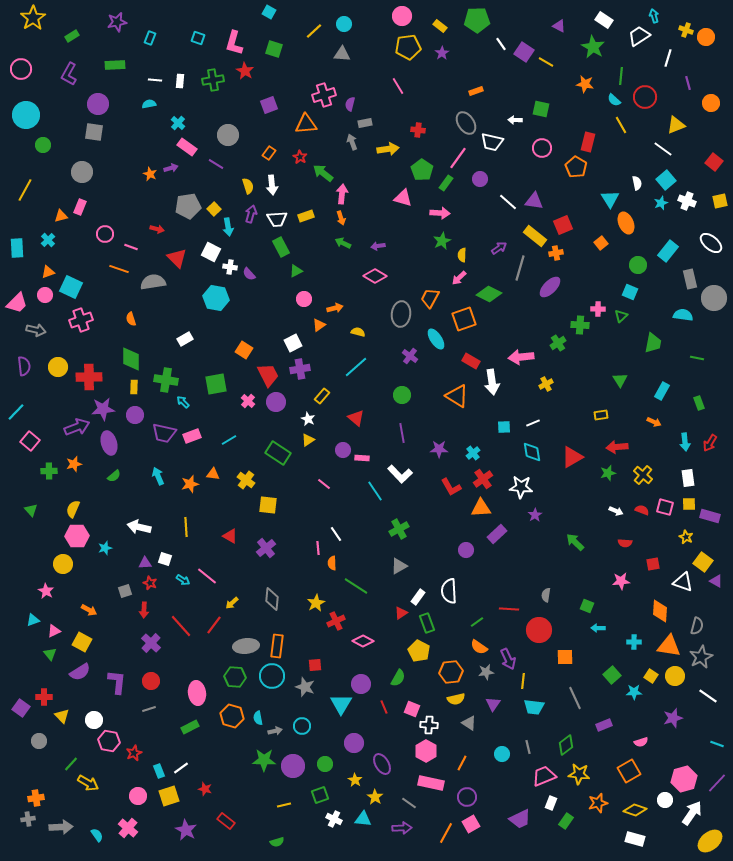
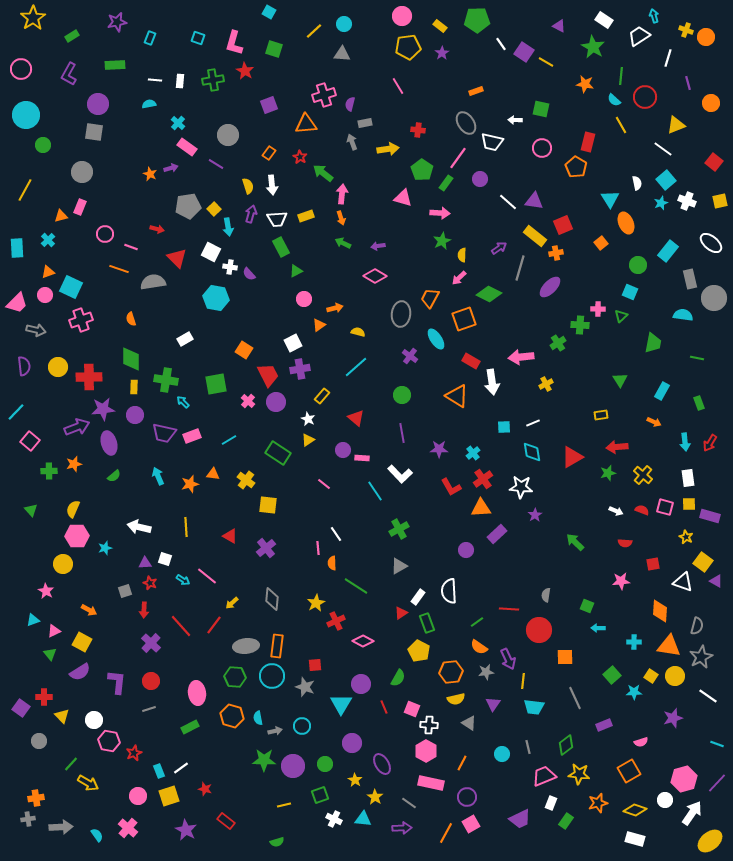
purple circle at (354, 743): moved 2 px left
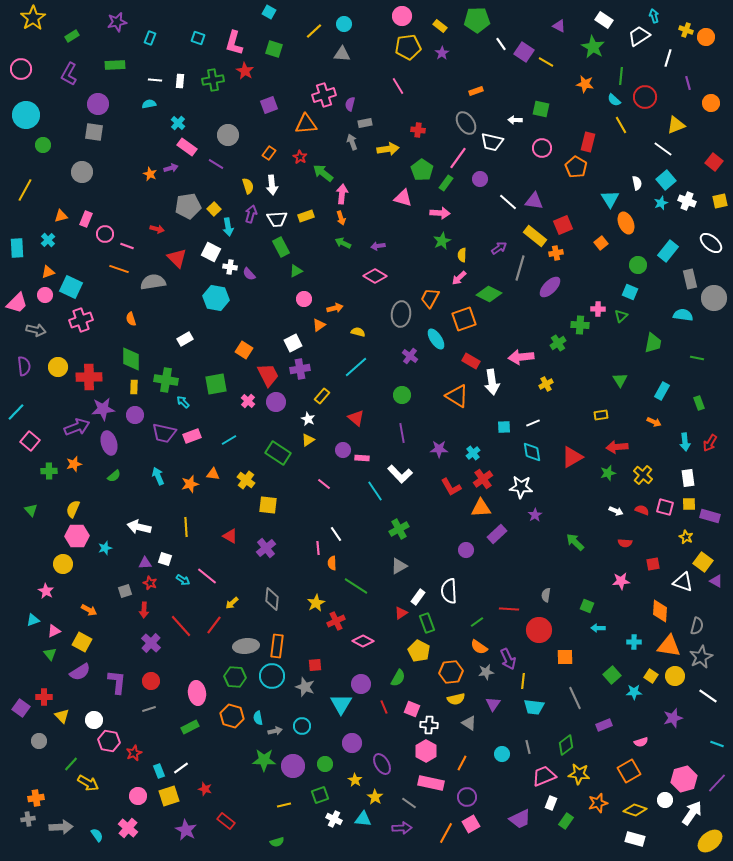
pink rectangle at (80, 207): moved 6 px right, 12 px down
pink line at (131, 247): moved 4 px left, 1 px up
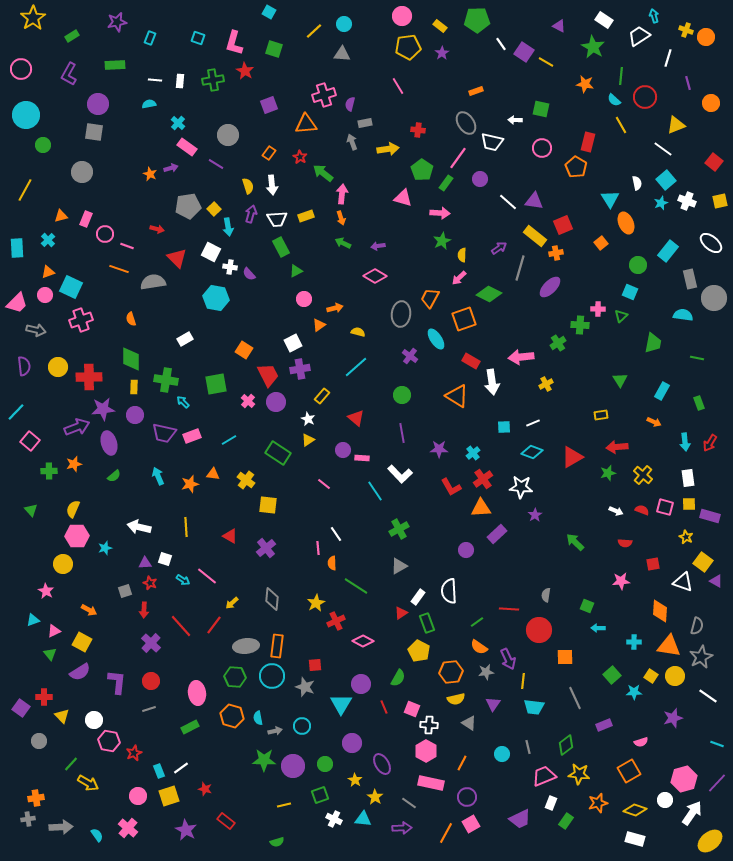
cyan diamond at (532, 452): rotated 60 degrees counterclockwise
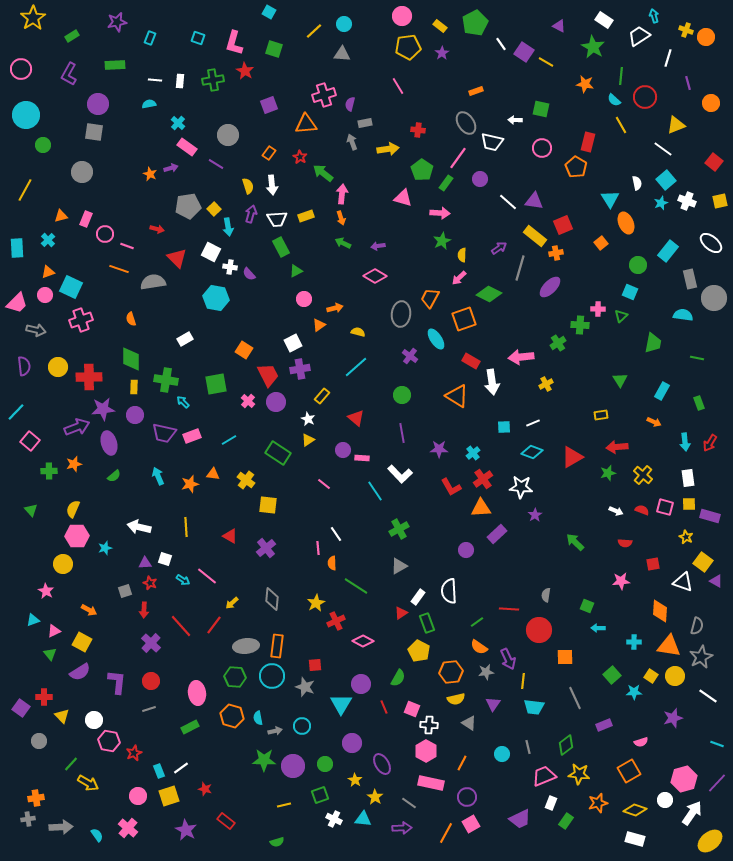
green pentagon at (477, 20): moved 2 px left, 3 px down; rotated 25 degrees counterclockwise
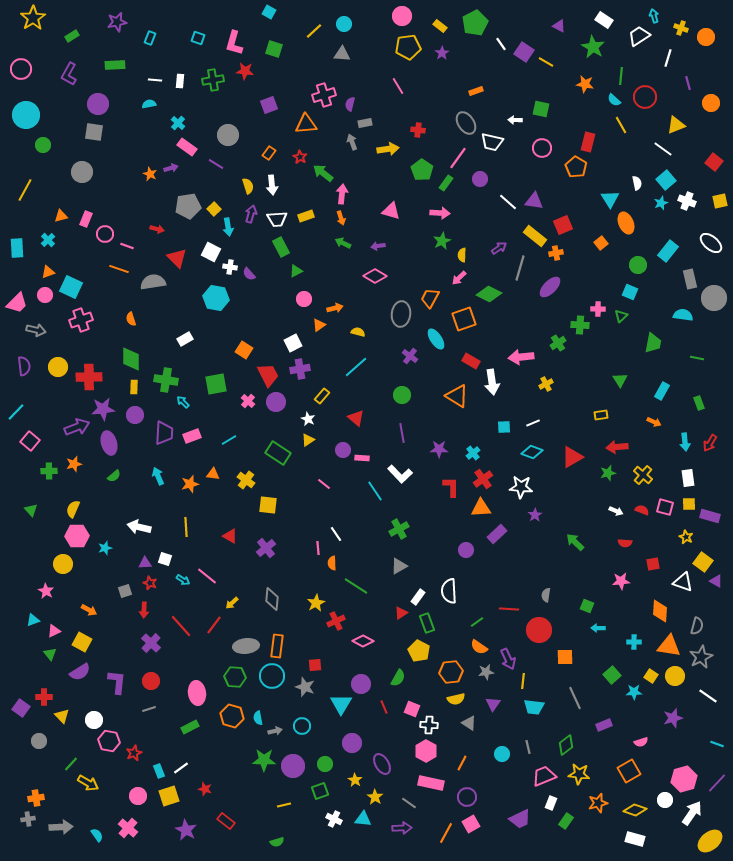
yellow cross at (686, 30): moved 5 px left, 2 px up
red star at (245, 71): rotated 24 degrees counterclockwise
pink triangle at (403, 198): moved 12 px left, 13 px down
purple trapezoid at (164, 433): rotated 100 degrees counterclockwise
red L-shape at (451, 487): rotated 150 degrees counterclockwise
green square at (320, 795): moved 4 px up
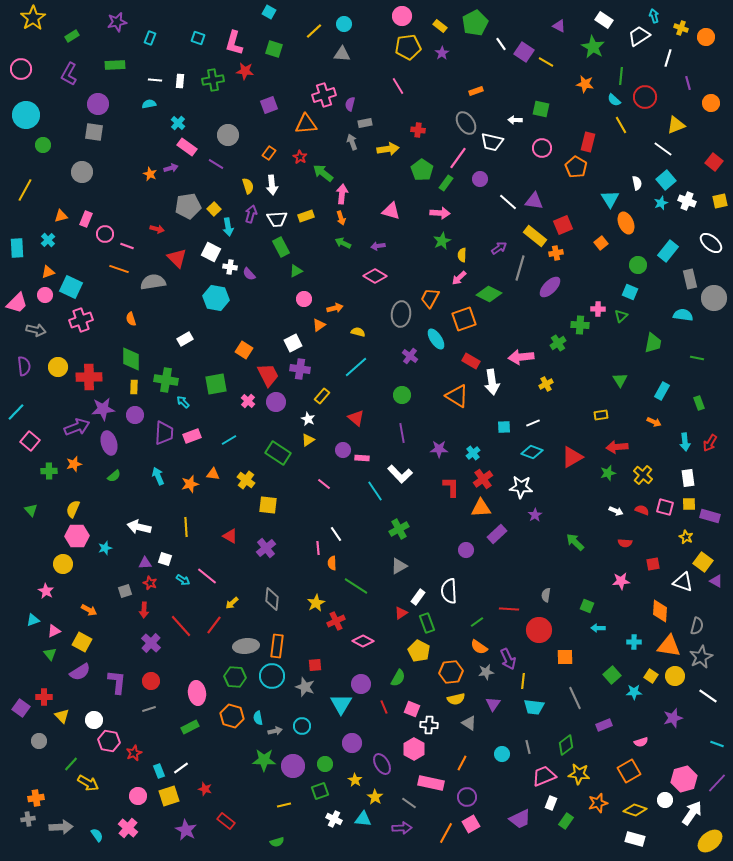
purple cross at (300, 369): rotated 18 degrees clockwise
pink hexagon at (426, 751): moved 12 px left, 2 px up
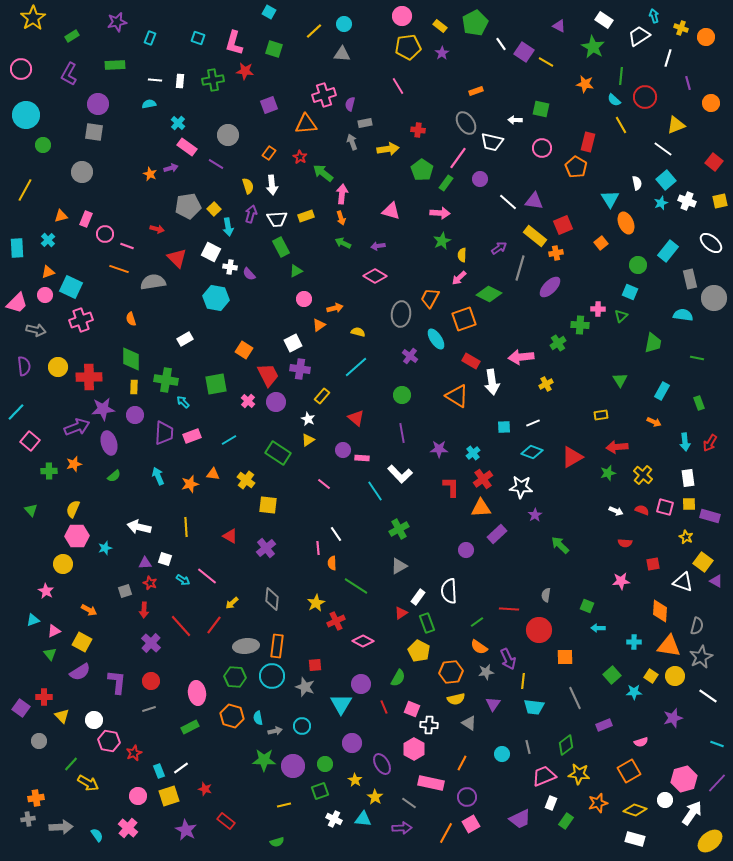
green arrow at (575, 542): moved 15 px left, 3 px down
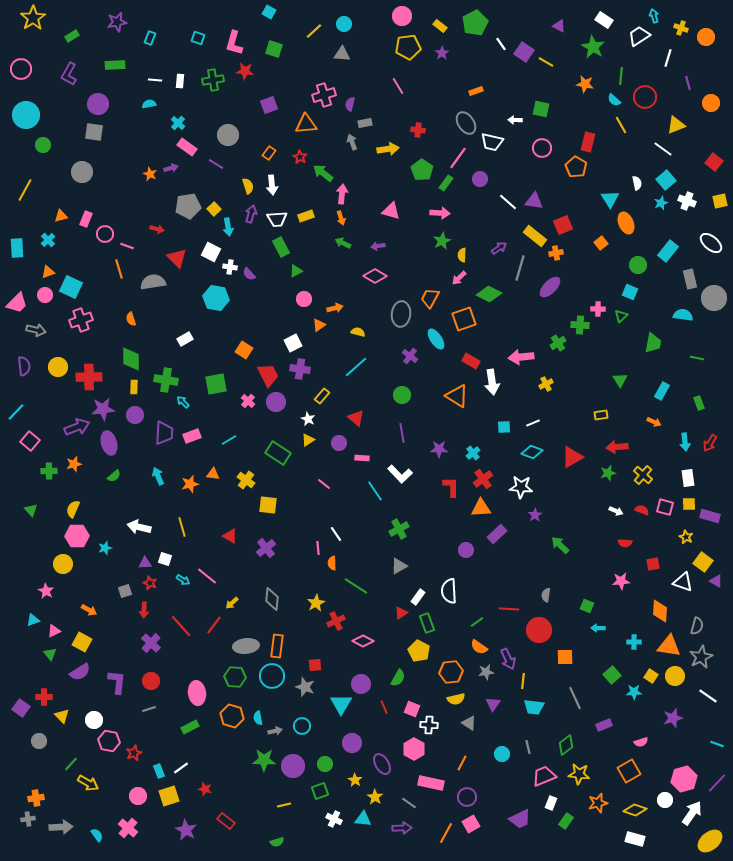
orange line at (119, 269): rotated 54 degrees clockwise
purple circle at (343, 450): moved 4 px left, 7 px up
yellow line at (186, 527): moved 4 px left; rotated 12 degrees counterclockwise
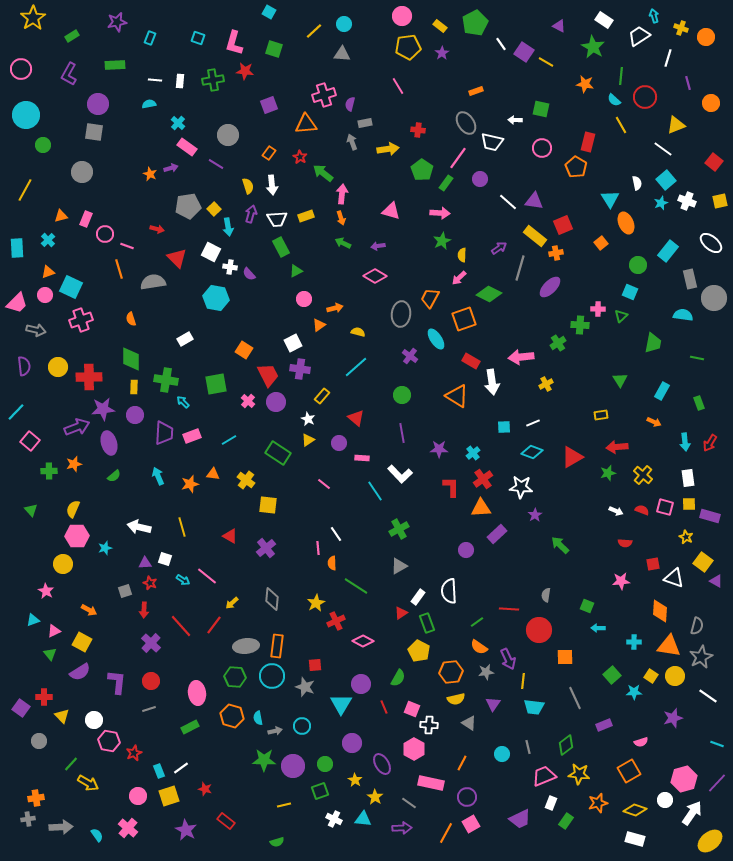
white triangle at (683, 582): moved 9 px left, 4 px up
